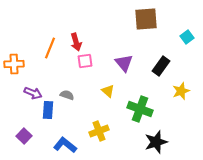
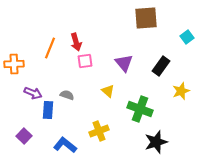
brown square: moved 1 px up
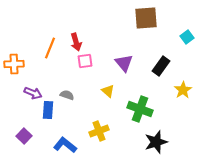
yellow star: moved 2 px right, 1 px up; rotated 12 degrees counterclockwise
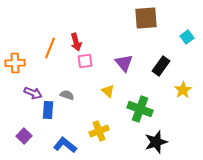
orange cross: moved 1 px right, 1 px up
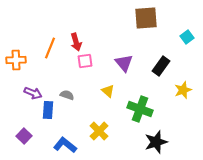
orange cross: moved 1 px right, 3 px up
yellow star: rotated 12 degrees clockwise
yellow cross: rotated 24 degrees counterclockwise
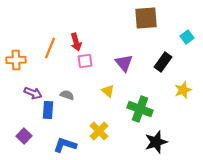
black rectangle: moved 2 px right, 4 px up
blue L-shape: rotated 20 degrees counterclockwise
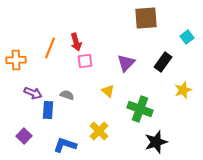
purple triangle: moved 2 px right; rotated 24 degrees clockwise
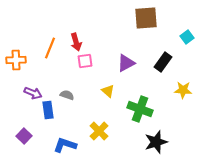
purple triangle: rotated 18 degrees clockwise
yellow star: rotated 24 degrees clockwise
blue rectangle: rotated 12 degrees counterclockwise
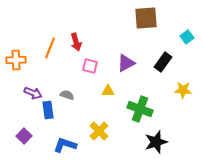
pink square: moved 5 px right, 5 px down; rotated 21 degrees clockwise
yellow triangle: rotated 40 degrees counterclockwise
